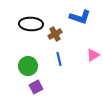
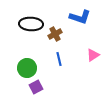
green circle: moved 1 px left, 2 px down
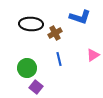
brown cross: moved 1 px up
purple square: rotated 24 degrees counterclockwise
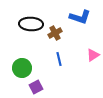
green circle: moved 5 px left
purple square: rotated 24 degrees clockwise
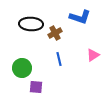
purple square: rotated 32 degrees clockwise
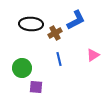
blue L-shape: moved 4 px left, 3 px down; rotated 45 degrees counterclockwise
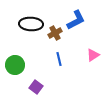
green circle: moved 7 px left, 3 px up
purple square: rotated 32 degrees clockwise
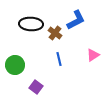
brown cross: rotated 24 degrees counterclockwise
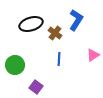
blue L-shape: rotated 30 degrees counterclockwise
black ellipse: rotated 20 degrees counterclockwise
blue line: rotated 16 degrees clockwise
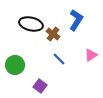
black ellipse: rotated 30 degrees clockwise
brown cross: moved 2 px left, 1 px down
pink triangle: moved 2 px left
blue line: rotated 48 degrees counterclockwise
purple square: moved 4 px right, 1 px up
